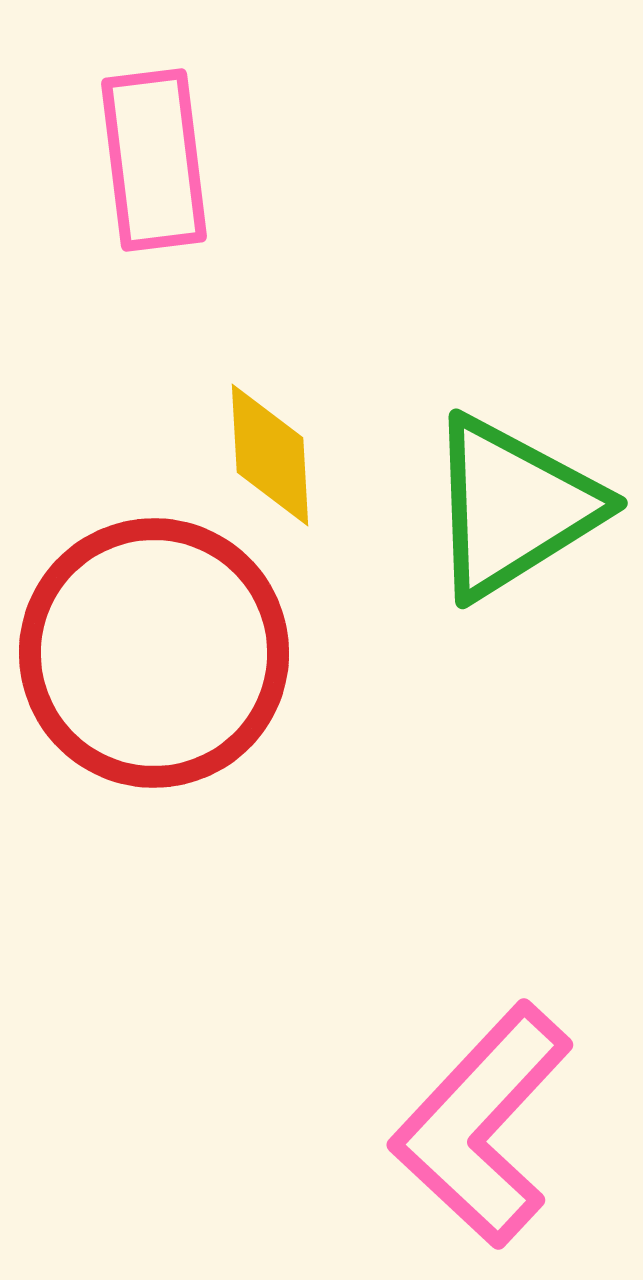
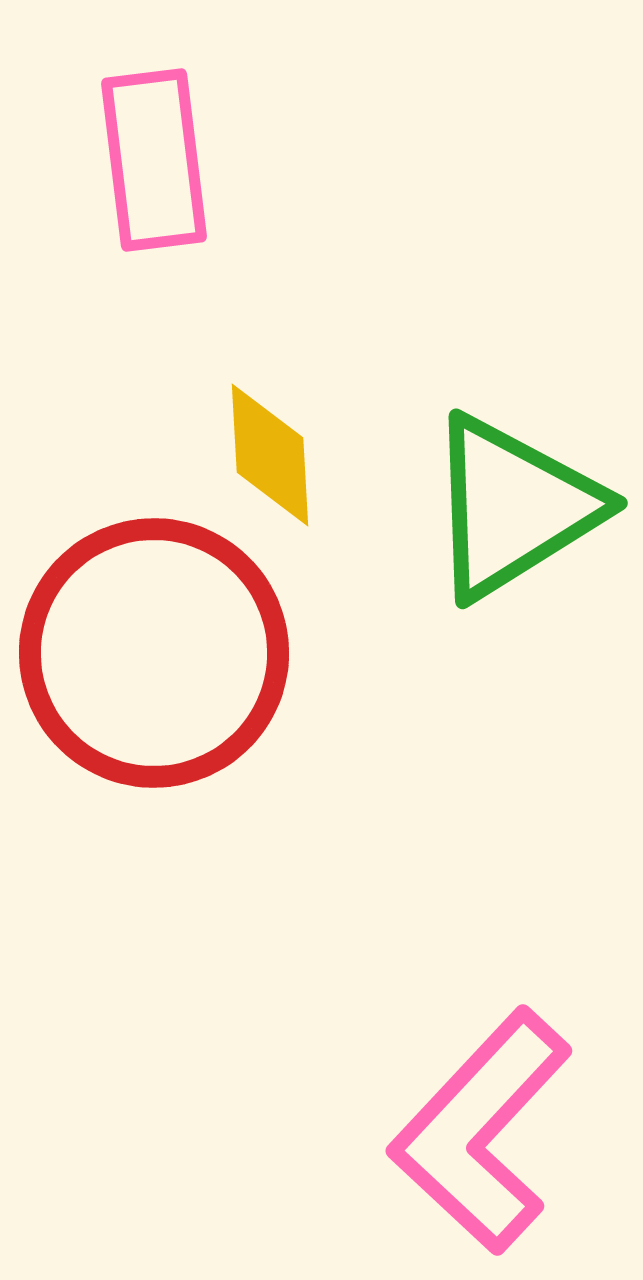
pink L-shape: moved 1 px left, 6 px down
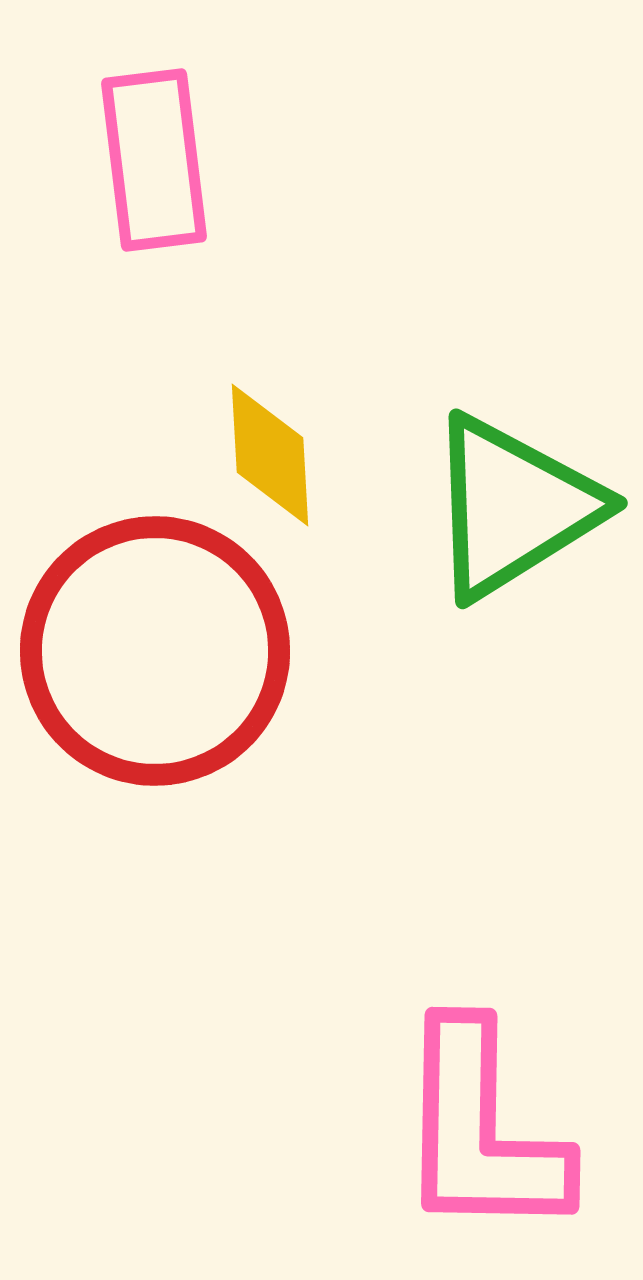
red circle: moved 1 px right, 2 px up
pink L-shape: rotated 42 degrees counterclockwise
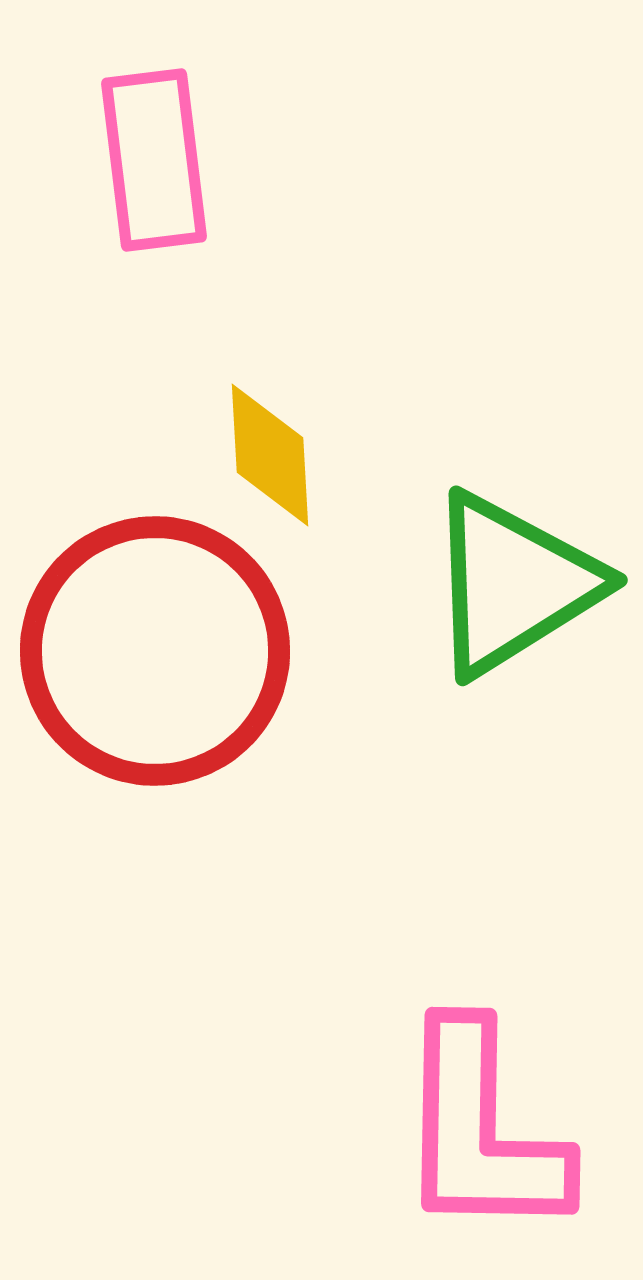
green triangle: moved 77 px down
